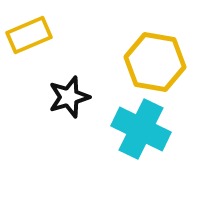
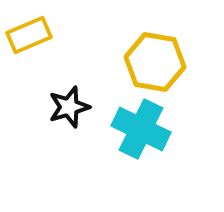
black star: moved 10 px down
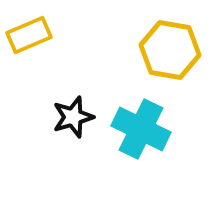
yellow hexagon: moved 15 px right, 12 px up
black star: moved 4 px right, 10 px down
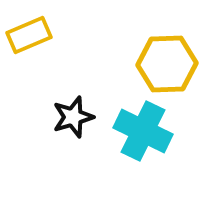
yellow hexagon: moved 3 px left, 14 px down; rotated 12 degrees counterclockwise
cyan cross: moved 2 px right, 2 px down
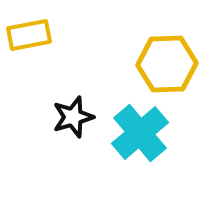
yellow rectangle: rotated 12 degrees clockwise
cyan cross: moved 3 px left, 2 px down; rotated 24 degrees clockwise
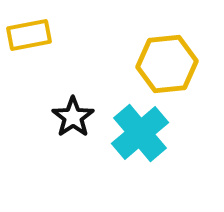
yellow hexagon: rotated 4 degrees counterclockwise
black star: rotated 18 degrees counterclockwise
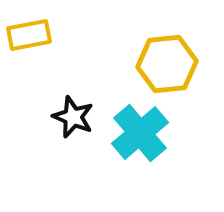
black star: rotated 15 degrees counterclockwise
